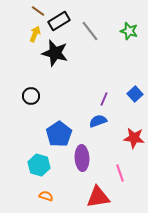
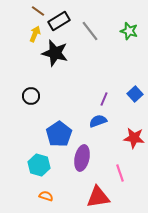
purple ellipse: rotated 15 degrees clockwise
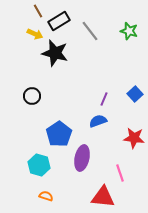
brown line: rotated 24 degrees clockwise
yellow arrow: rotated 91 degrees clockwise
black circle: moved 1 px right
red triangle: moved 5 px right; rotated 15 degrees clockwise
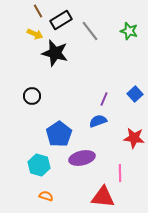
black rectangle: moved 2 px right, 1 px up
purple ellipse: rotated 65 degrees clockwise
pink line: rotated 18 degrees clockwise
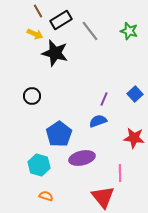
red triangle: rotated 45 degrees clockwise
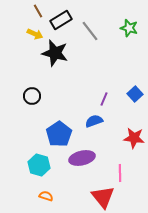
green star: moved 3 px up
blue semicircle: moved 4 px left
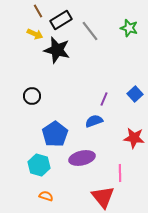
black star: moved 2 px right, 3 px up
blue pentagon: moved 4 px left
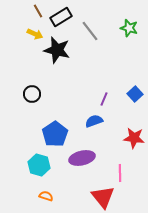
black rectangle: moved 3 px up
black circle: moved 2 px up
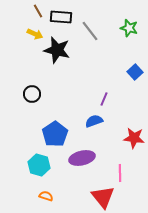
black rectangle: rotated 35 degrees clockwise
blue square: moved 22 px up
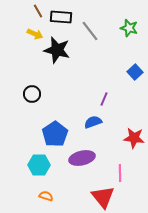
blue semicircle: moved 1 px left, 1 px down
cyan hexagon: rotated 15 degrees counterclockwise
